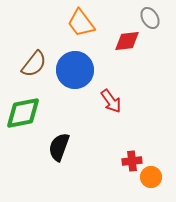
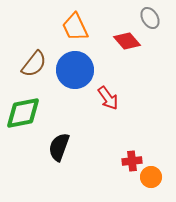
orange trapezoid: moved 6 px left, 4 px down; rotated 12 degrees clockwise
red diamond: rotated 56 degrees clockwise
red arrow: moved 3 px left, 3 px up
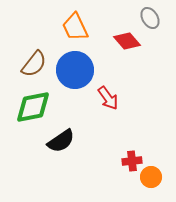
green diamond: moved 10 px right, 6 px up
black semicircle: moved 2 px right, 6 px up; rotated 144 degrees counterclockwise
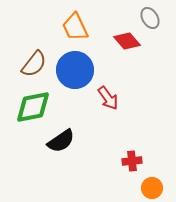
orange circle: moved 1 px right, 11 px down
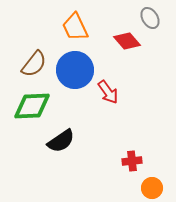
red arrow: moved 6 px up
green diamond: moved 1 px left, 1 px up; rotated 9 degrees clockwise
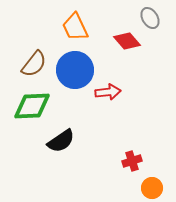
red arrow: rotated 60 degrees counterclockwise
red cross: rotated 12 degrees counterclockwise
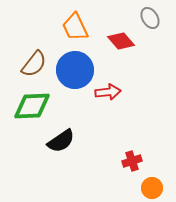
red diamond: moved 6 px left
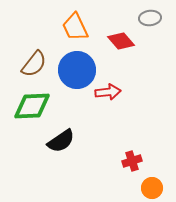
gray ellipse: rotated 65 degrees counterclockwise
blue circle: moved 2 px right
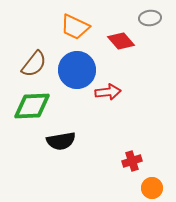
orange trapezoid: rotated 40 degrees counterclockwise
black semicircle: rotated 24 degrees clockwise
